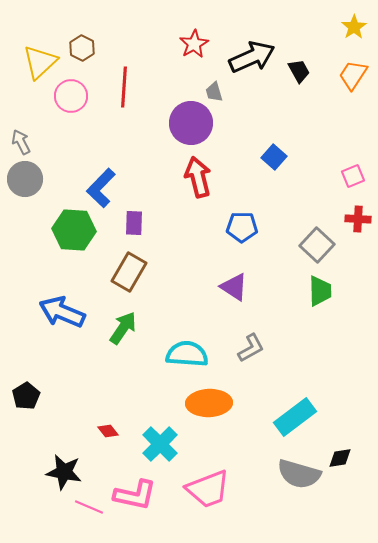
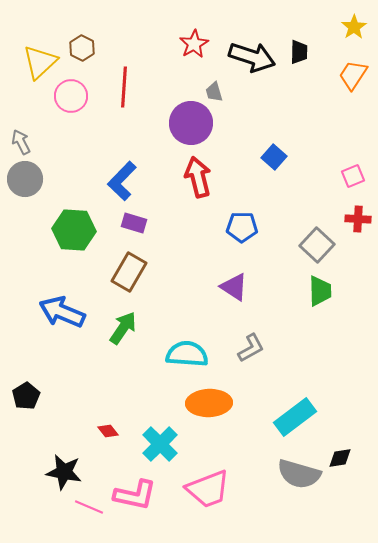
black arrow: rotated 42 degrees clockwise
black trapezoid: moved 19 px up; rotated 30 degrees clockwise
blue L-shape: moved 21 px right, 7 px up
purple rectangle: rotated 75 degrees counterclockwise
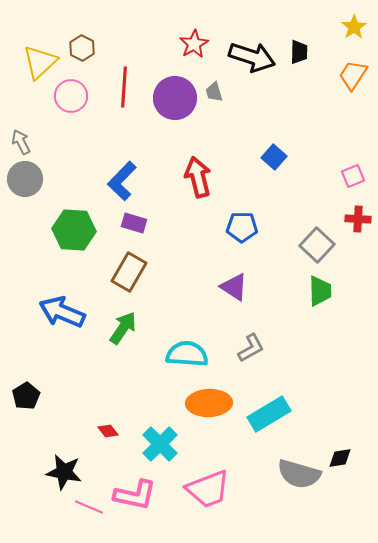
purple circle: moved 16 px left, 25 px up
cyan rectangle: moved 26 px left, 3 px up; rotated 6 degrees clockwise
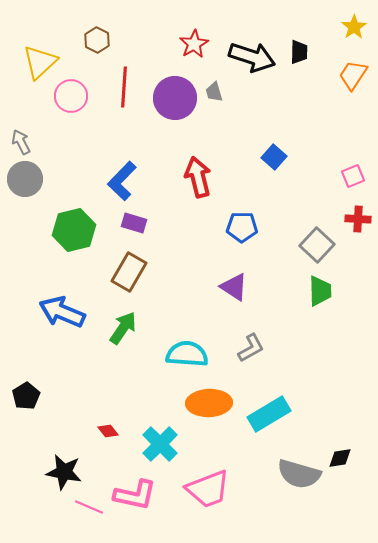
brown hexagon: moved 15 px right, 8 px up
green hexagon: rotated 18 degrees counterclockwise
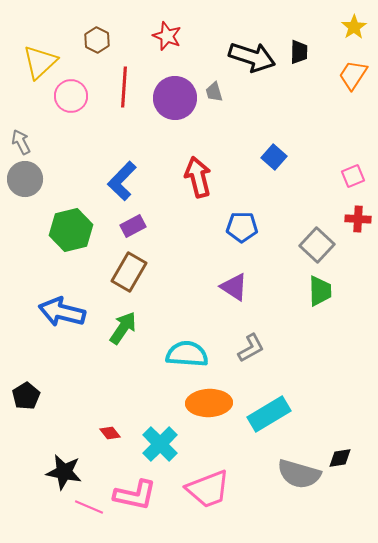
red star: moved 27 px left, 8 px up; rotated 20 degrees counterclockwise
purple rectangle: moved 1 px left, 3 px down; rotated 45 degrees counterclockwise
green hexagon: moved 3 px left
blue arrow: rotated 9 degrees counterclockwise
red diamond: moved 2 px right, 2 px down
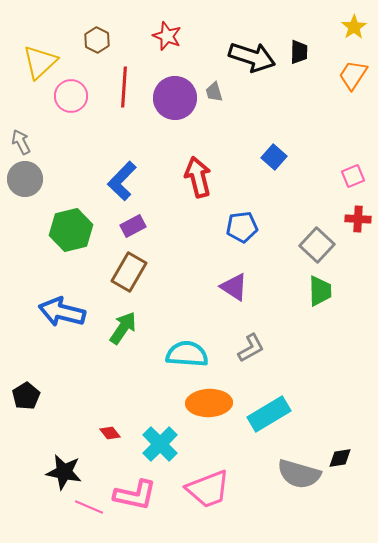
blue pentagon: rotated 8 degrees counterclockwise
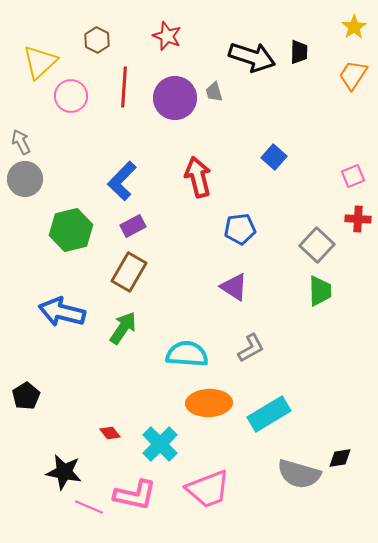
blue pentagon: moved 2 px left, 2 px down
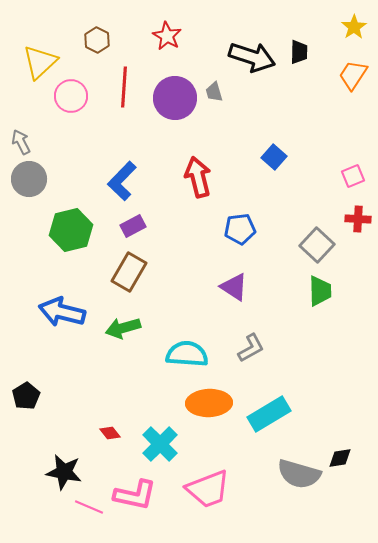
red star: rotated 8 degrees clockwise
gray circle: moved 4 px right
green arrow: rotated 140 degrees counterclockwise
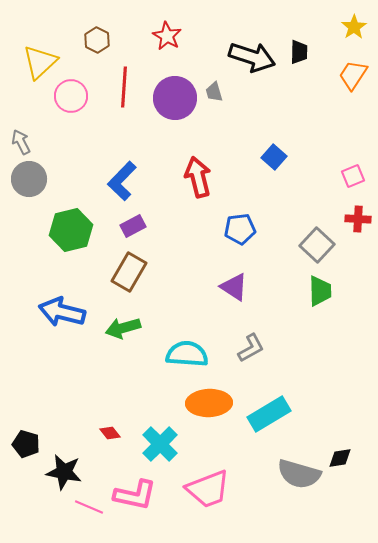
black pentagon: moved 48 px down; rotated 24 degrees counterclockwise
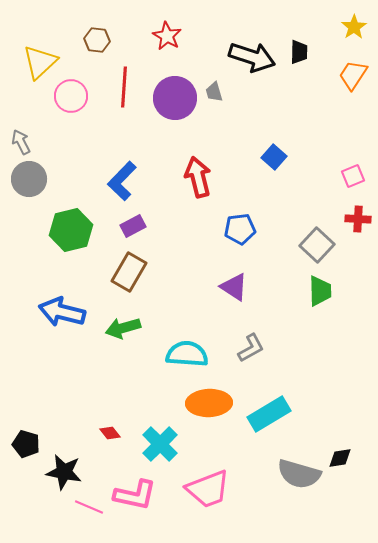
brown hexagon: rotated 20 degrees counterclockwise
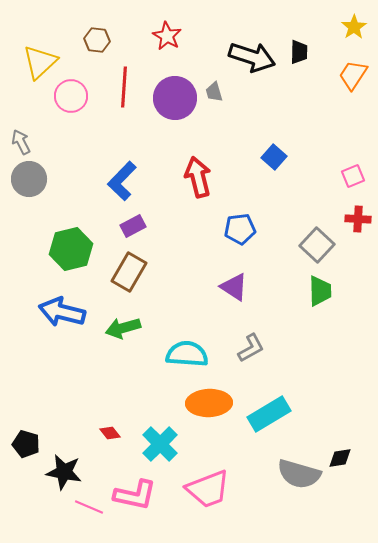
green hexagon: moved 19 px down
